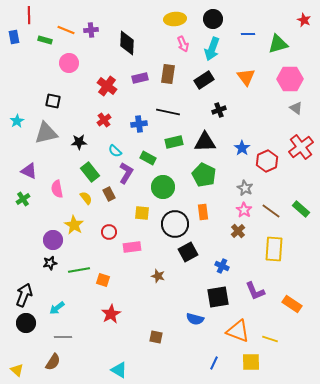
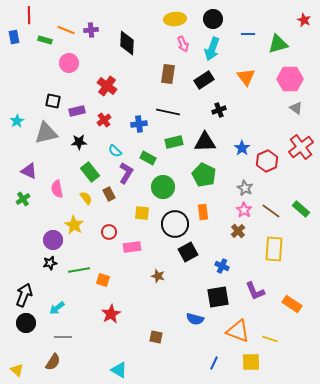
purple rectangle at (140, 78): moved 63 px left, 33 px down
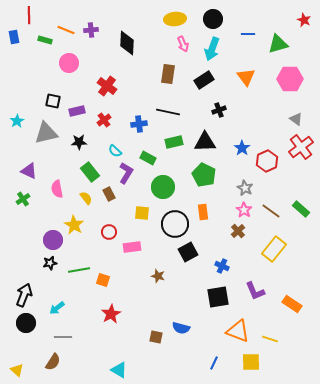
gray triangle at (296, 108): moved 11 px down
yellow rectangle at (274, 249): rotated 35 degrees clockwise
blue semicircle at (195, 319): moved 14 px left, 9 px down
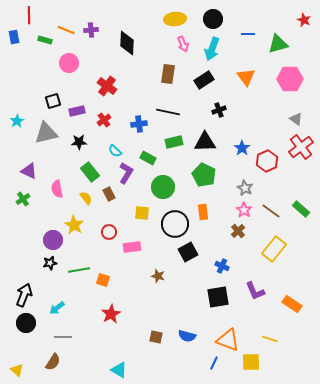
black square at (53, 101): rotated 28 degrees counterclockwise
blue semicircle at (181, 328): moved 6 px right, 8 px down
orange triangle at (238, 331): moved 10 px left, 9 px down
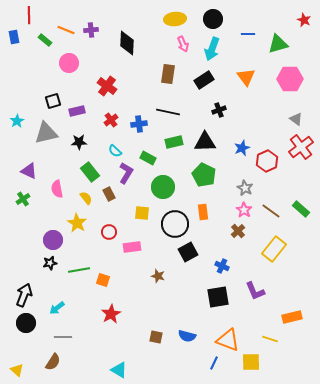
green rectangle at (45, 40): rotated 24 degrees clockwise
red cross at (104, 120): moved 7 px right
blue star at (242, 148): rotated 14 degrees clockwise
yellow star at (74, 225): moved 3 px right, 2 px up
orange rectangle at (292, 304): moved 13 px down; rotated 48 degrees counterclockwise
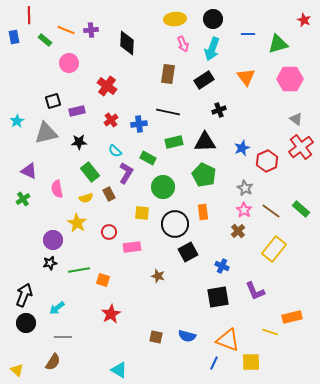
yellow semicircle at (86, 198): rotated 112 degrees clockwise
yellow line at (270, 339): moved 7 px up
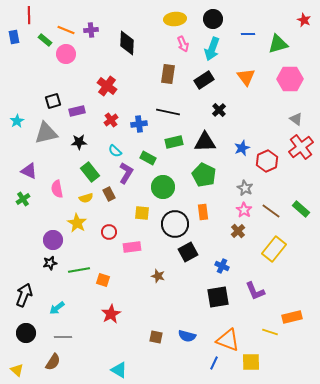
pink circle at (69, 63): moved 3 px left, 9 px up
black cross at (219, 110): rotated 24 degrees counterclockwise
black circle at (26, 323): moved 10 px down
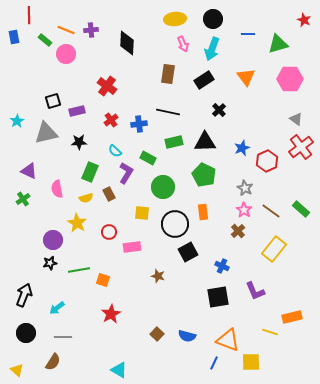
green rectangle at (90, 172): rotated 60 degrees clockwise
brown square at (156, 337): moved 1 px right, 3 px up; rotated 32 degrees clockwise
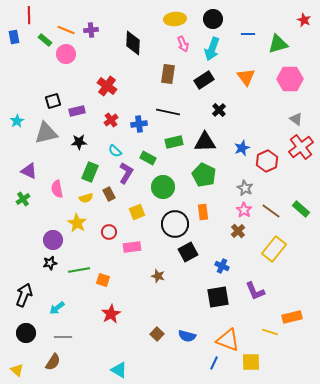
black diamond at (127, 43): moved 6 px right
yellow square at (142, 213): moved 5 px left, 1 px up; rotated 28 degrees counterclockwise
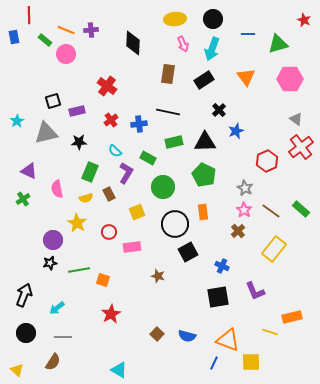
blue star at (242, 148): moved 6 px left, 17 px up
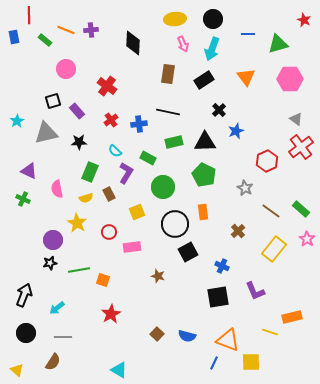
pink circle at (66, 54): moved 15 px down
purple rectangle at (77, 111): rotated 63 degrees clockwise
green cross at (23, 199): rotated 32 degrees counterclockwise
pink star at (244, 210): moved 63 px right, 29 px down
